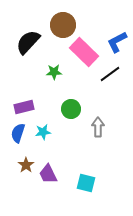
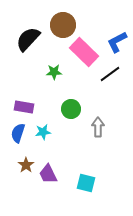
black semicircle: moved 3 px up
purple rectangle: rotated 24 degrees clockwise
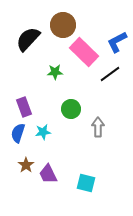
green star: moved 1 px right
purple rectangle: rotated 60 degrees clockwise
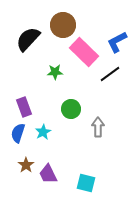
cyan star: rotated 21 degrees counterclockwise
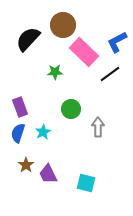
purple rectangle: moved 4 px left
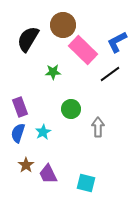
black semicircle: rotated 12 degrees counterclockwise
pink rectangle: moved 1 px left, 2 px up
green star: moved 2 px left
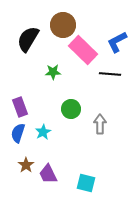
black line: rotated 40 degrees clockwise
gray arrow: moved 2 px right, 3 px up
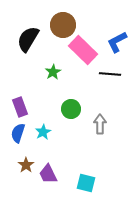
green star: rotated 28 degrees counterclockwise
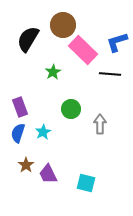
blue L-shape: rotated 10 degrees clockwise
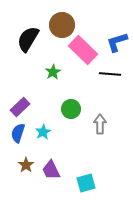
brown circle: moved 1 px left
purple rectangle: rotated 66 degrees clockwise
purple trapezoid: moved 3 px right, 4 px up
cyan square: rotated 30 degrees counterclockwise
